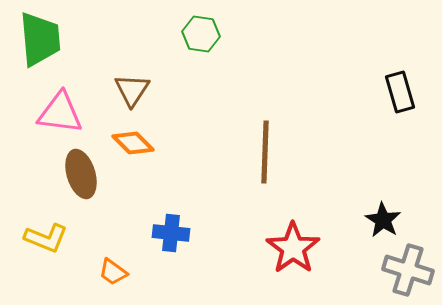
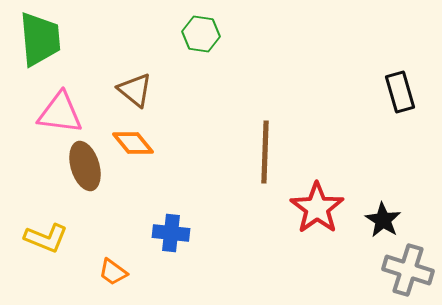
brown triangle: moved 3 px right; rotated 24 degrees counterclockwise
orange diamond: rotated 6 degrees clockwise
brown ellipse: moved 4 px right, 8 px up
red star: moved 24 px right, 40 px up
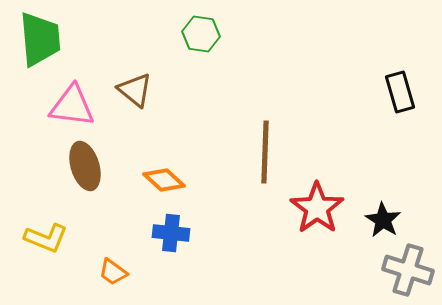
pink triangle: moved 12 px right, 7 px up
orange diamond: moved 31 px right, 37 px down; rotated 9 degrees counterclockwise
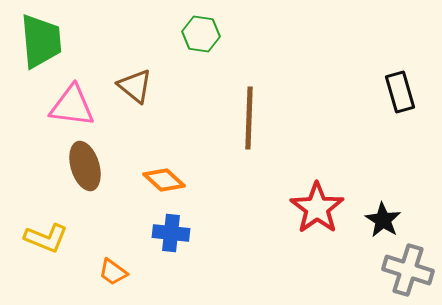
green trapezoid: moved 1 px right, 2 px down
brown triangle: moved 4 px up
brown line: moved 16 px left, 34 px up
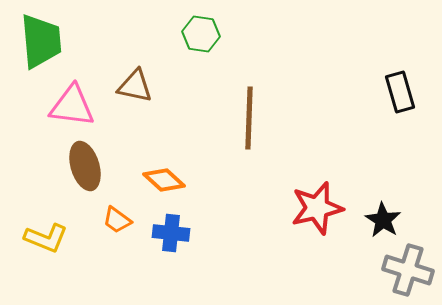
brown triangle: rotated 27 degrees counterclockwise
red star: rotated 22 degrees clockwise
orange trapezoid: moved 4 px right, 52 px up
